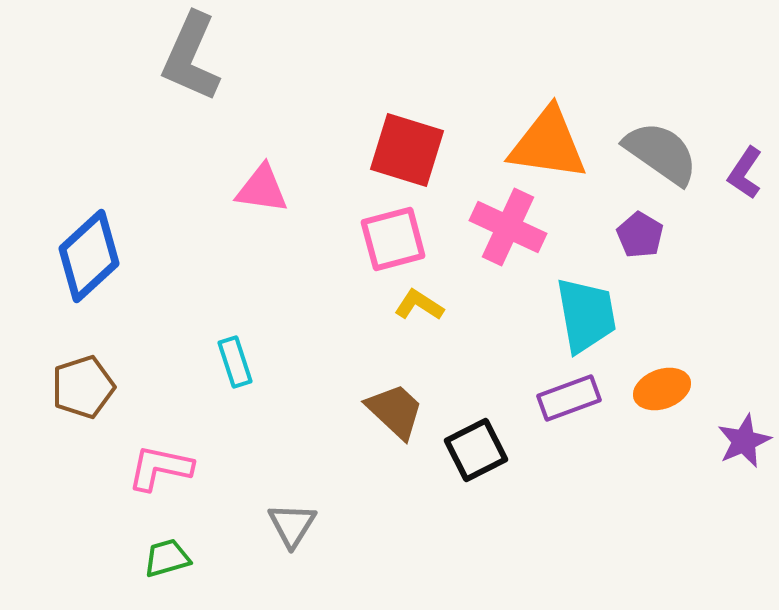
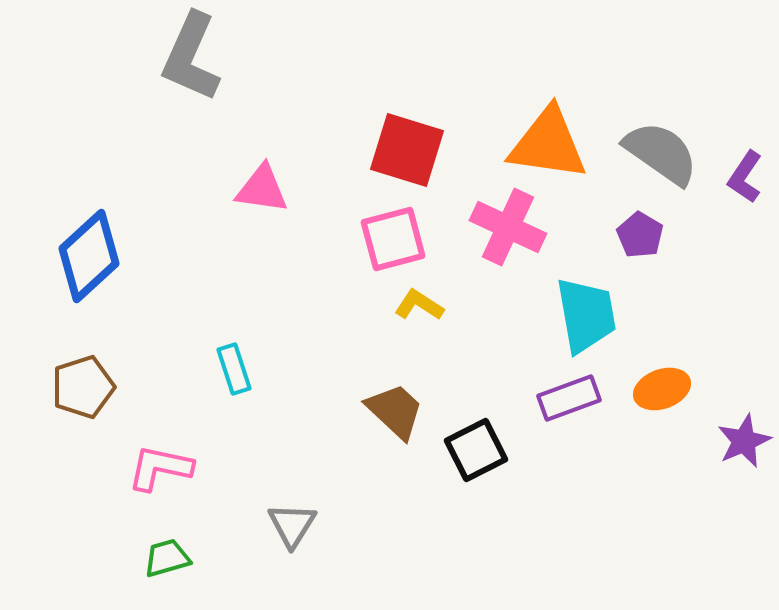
purple L-shape: moved 4 px down
cyan rectangle: moved 1 px left, 7 px down
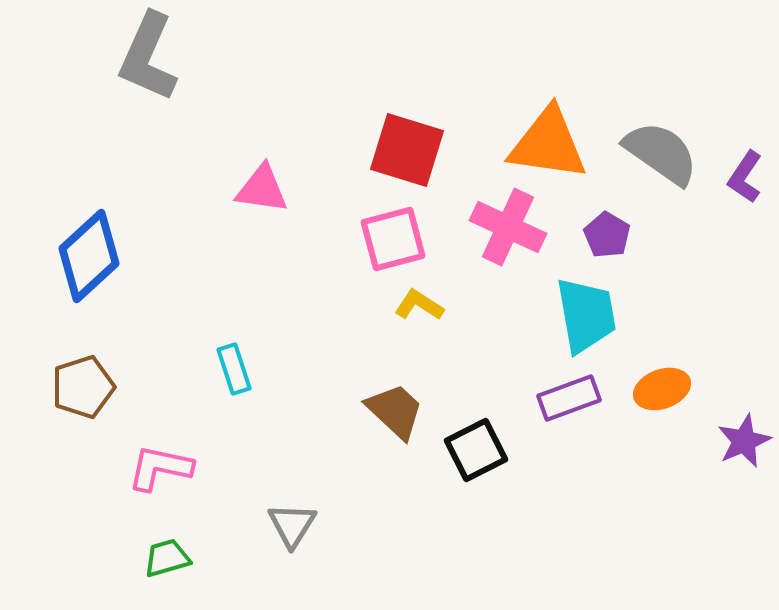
gray L-shape: moved 43 px left
purple pentagon: moved 33 px left
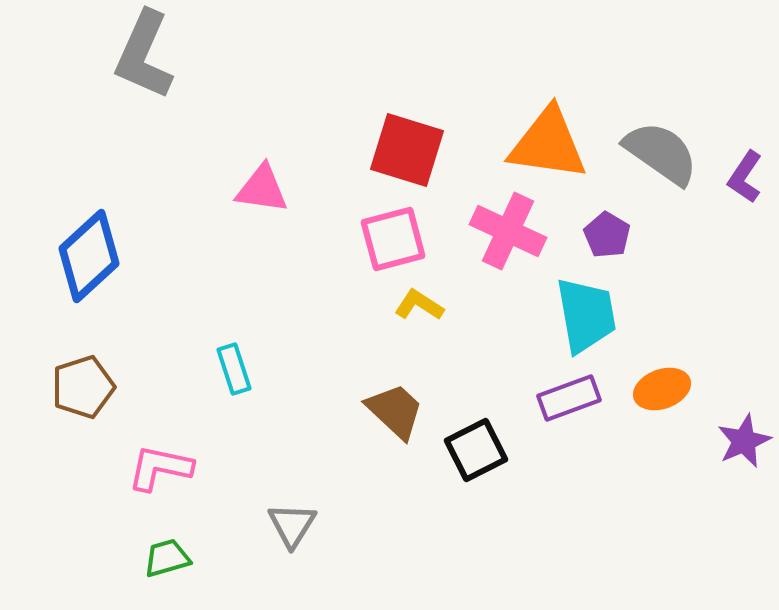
gray L-shape: moved 4 px left, 2 px up
pink cross: moved 4 px down
